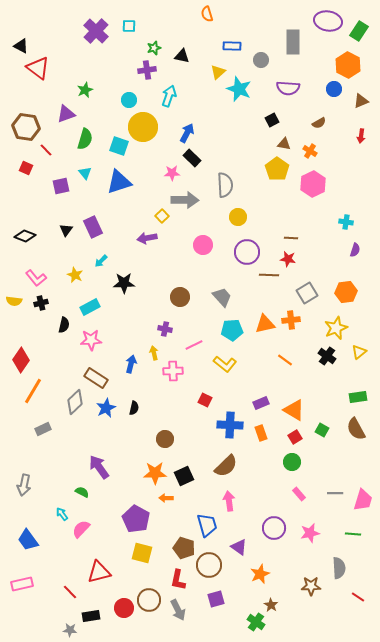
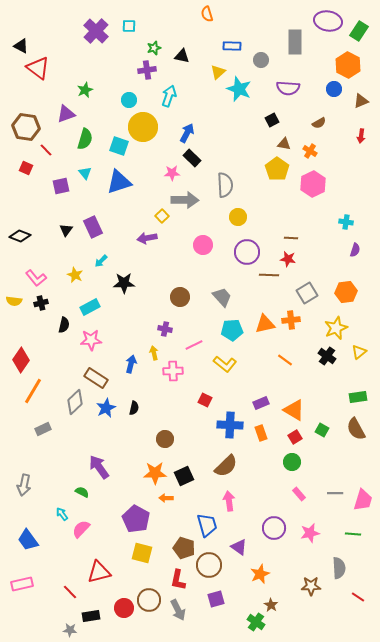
gray rectangle at (293, 42): moved 2 px right
black diamond at (25, 236): moved 5 px left
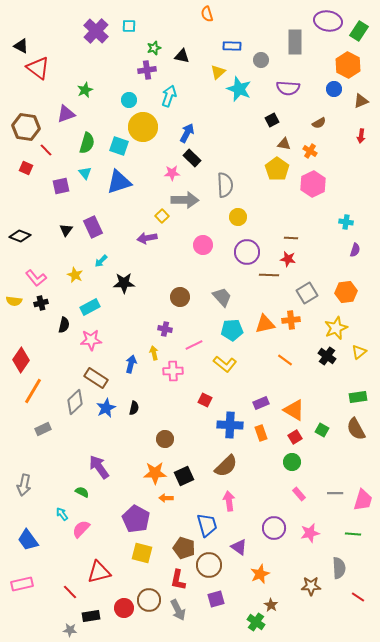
green semicircle at (85, 139): moved 2 px right, 4 px down
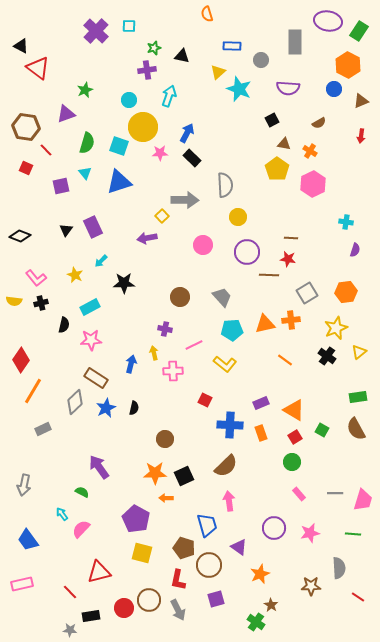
pink star at (172, 173): moved 12 px left, 20 px up
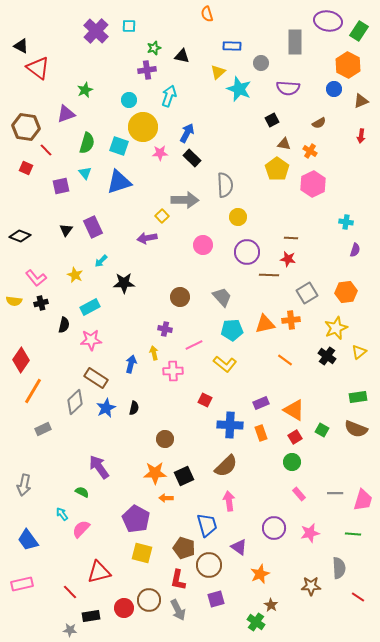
gray circle at (261, 60): moved 3 px down
brown semicircle at (356, 429): rotated 40 degrees counterclockwise
